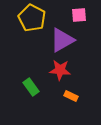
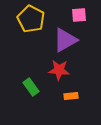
yellow pentagon: moved 1 px left, 1 px down
purple triangle: moved 3 px right
red star: moved 1 px left
orange rectangle: rotated 32 degrees counterclockwise
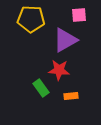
yellow pentagon: rotated 24 degrees counterclockwise
green rectangle: moved 10 px right, 1 px down
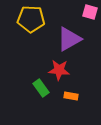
pink square: moved 11 px right, 3 px up; rotated 21 degrees clockwise
purple triangle: moved 4 px right, 1 px up
orange rectangle: rotated 16 degrees clockwise
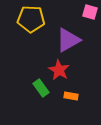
purple triangle: moved 1 px left, 1 px down
red star: rotated 25 degrees clockwise
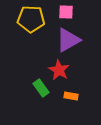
pink square: moved 24 px left; rotated 14 degrees counterclockwise
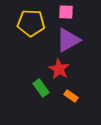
yellow pentagon: moved 4 px down
red star: moved 1 px up
orange rectangle: rotated 24 degrees clockwise
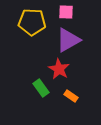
yellow pentagon: moved 1 px right, 1 px up
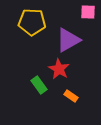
pink square: moved 22 px right
green rectangle: moved 2 px left, 3 px up
